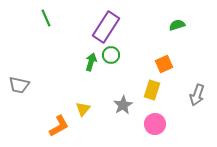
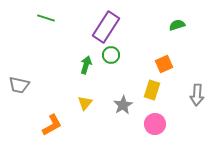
green line: rotated 48 degrees counterclockwise
green arrow: moved 5 px left, 3 px down
gray arrow: rotated 15 degrees counterclockwise
yellow triangle: moved 2 px right, 6 px up
orange L-shape: moved 7 px left, 1 px up
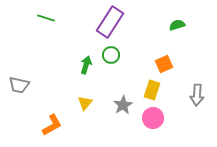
purple rectangle: moved 4 px right, 5 px up
pink circle: moved 2 px left, 6 px up
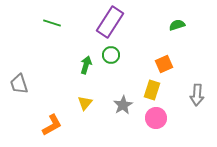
green line: moved 6 px right, 5 px down
gray trapezoid: moved 1 px up; rotated 60 degrees clockwise
pink circle: moved 3 px right
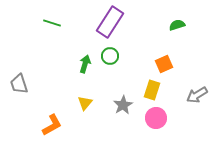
green circle: moved 1 px left, 1 px down
green arrow: moved 1 px left, 1 px up
gray arrow: rotated 55 degrees clockwise
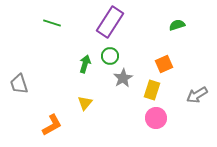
gray star: moved 27 px up
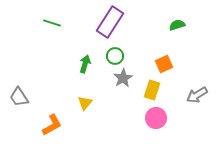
green circle: moved 5 px right
gray trapezoid: moved 13 px down; rotated 15 degrees counterclockwise
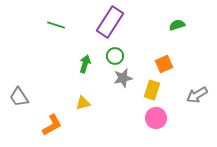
green line: moved 4 px right, 2 px down
gray star: rotated 18 degrees clockwise
yellow triangle: moved 2 px left; rotated 35 degrees clockwise
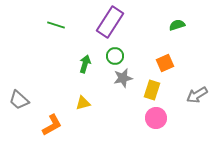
orange square: moved 1 px right, 1 px up
gray trapezoid: moved 3 px down; rotated 15 degrees counterclockwise
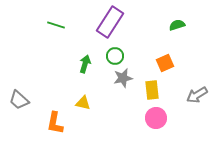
yellow rectangle: rotated 24 degrees counterclockwise
yellow triangle: rotated 28 degrees clockwise
orange L-shape: moved 3 px right, 2 px up; rotated 130 degrees clockwise
